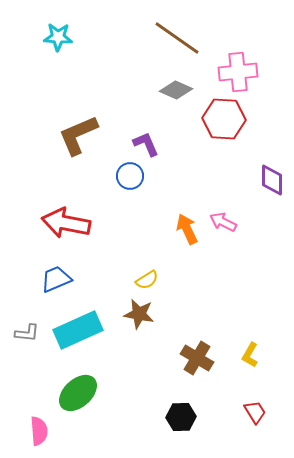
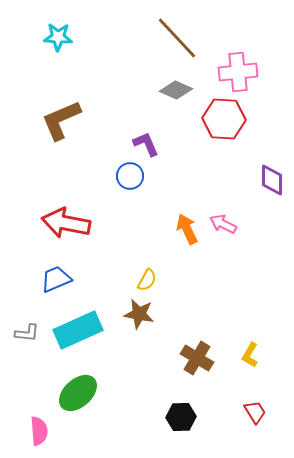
brown line: rotated 12 degrees clockwise
brown L-shape: moved 17 px left, 15 px up
pink arrow: moved 2 px down
yellow semicircle: rotated 30 degrees counterclockwise
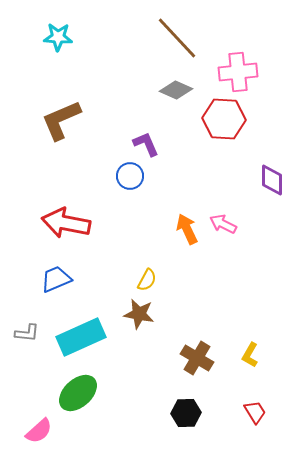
cyan rectangle: moved 3 px right, 7 px down
black hexagon: moved 5 px right, 4 px up
pink semicircle: rotated 52 degrees clockwise
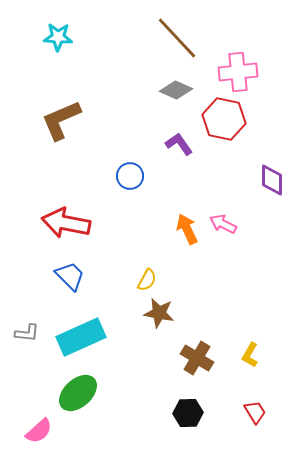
red hexagon: rotated 9 degrees clockwise
purple L-shape: moved 33 px right; rotated 12 degrees counterclockwise
blue trapezoid: moved 14 px right, 3 px up; rotated 68 degrees clockwise
brown star: moved 20 px right, 1 px up
black hexagon: moved 2 px right
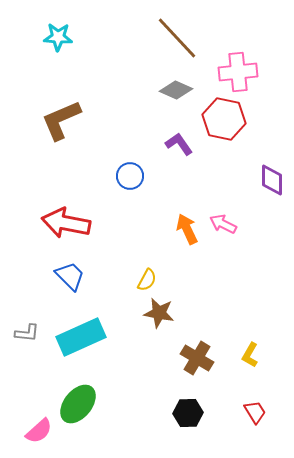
green ellipse: moved 11 px down; rotated 9 degrees counterclockwise
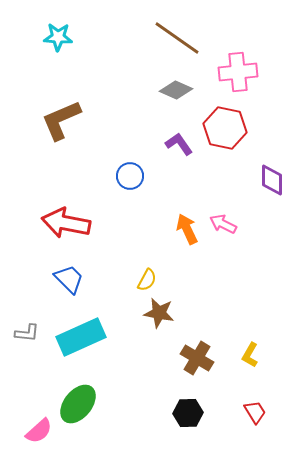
brown line: rotated 12 degrees counterclockwise
red hexagon: moved 1 px right, 9 px down
blue trapezoid: moved 1 px left, 3 px down
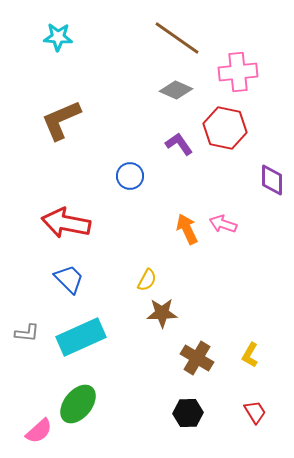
pink arrow: rotated 8 degrees counterclockwise
brown star: moved 3 px right; rotated 12 degrees counterclockwise
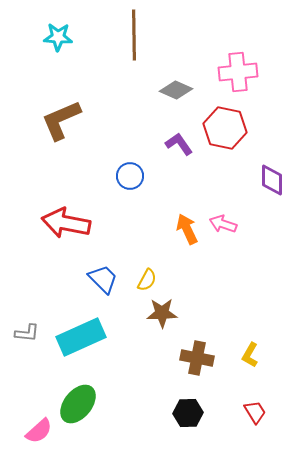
brown line: moved 43 px left, 3 px up; rotated 54 degrees clockwise
blue trapezoid: moved 34 px right
brown cross: rotated 20 degrees counterclockwise
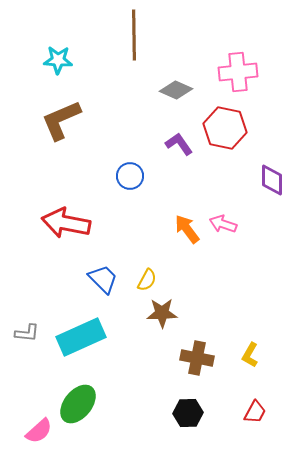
cyan star: moved 23 px down
orange arrow: rotated 12 degrees counterclockwise
red trapezoid: rotated 60 degrees clockwise
